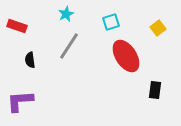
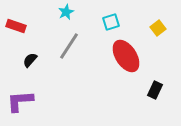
cyan star: moved 2 px up
red rectangle: moved 1 px left
black semicircle: rotated 49 degrees clockwise
black rectangle: rotated 18 degrees clockwise
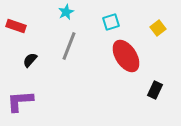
gray line: rotated 12 degrees counterclockwise
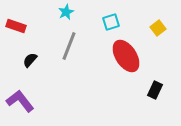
purple L-shape: rotated 56 degrees clockwise
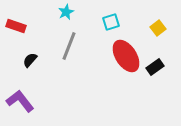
black rectangle: moved 23 px up; rotated 30 degrees clockwise
